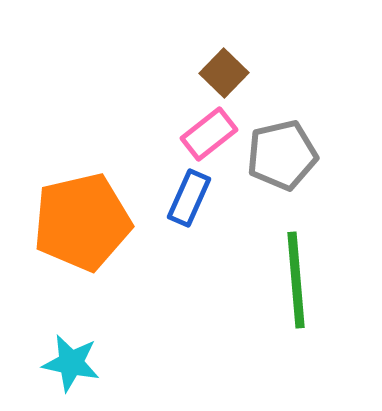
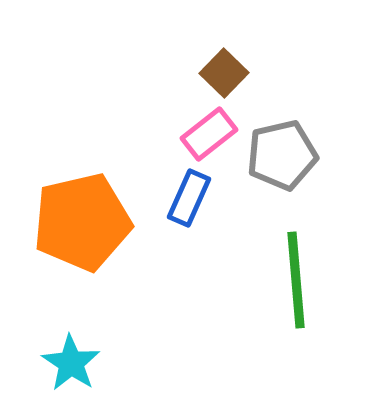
cyan star: rotated 22 degrees clockwise
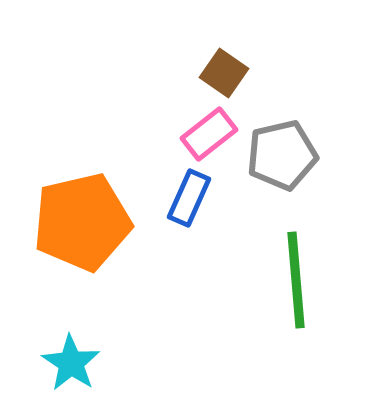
brown square: rotated 9 degrees counterclockwise
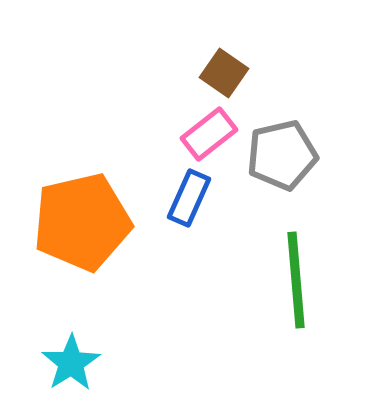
cyan star: rotated 6 degrees clockwise
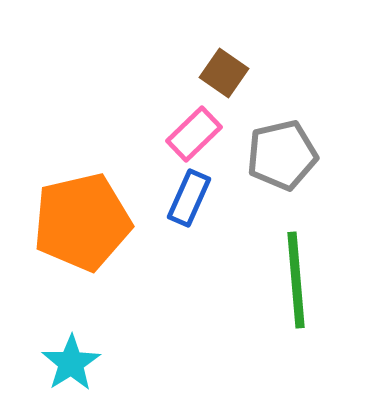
pink rectangle: moved 15 px left; rotated 6 degrees counterclockwise
